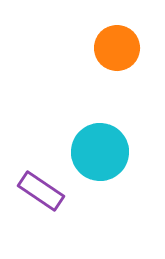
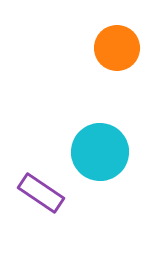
purple rectangle: moved 2 px down
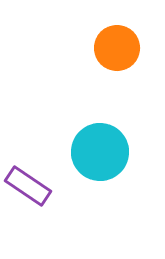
purple rectangle: moved 13 px left, 7 px up
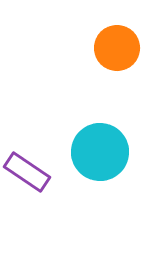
purple rectangle: moved 1 px left, 14 px up
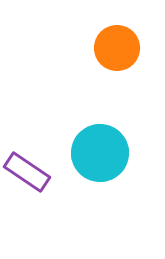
cyan circle: moved 1 px down
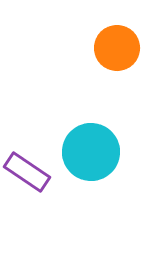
cyan circle: moved 9 px left, 1 px up
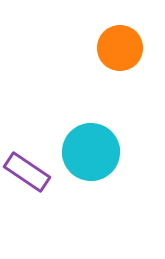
orange circle: moved 3 px right
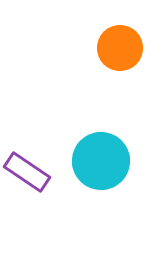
cyan circle: moved 10 px right, 9 px down
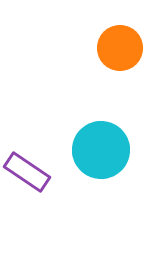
cyan circle: moved 11 px up
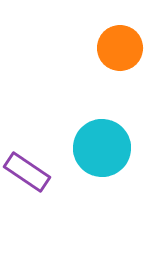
cyan circle: moved 1 px right, 2 px up
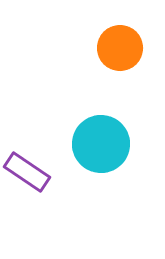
cyan circle: moved 1 px left, 4 px up
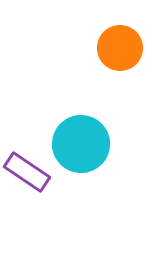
cyan circle: moved 20 px left
